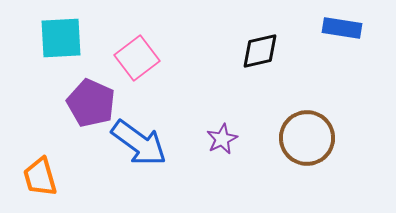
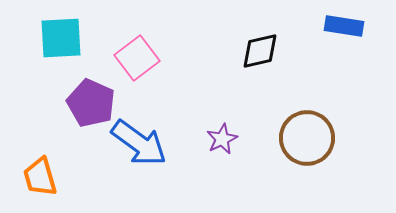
blue rectangle: moved 2 px right, 2 px up
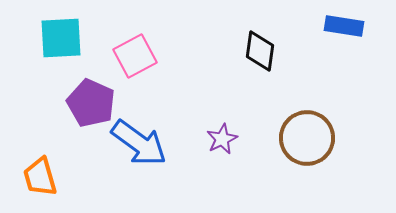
black diamond: rotated 69 degrees counterclockwise
pink square: moved 2 px left, 2 px up; rotated 9 degrees clockwise
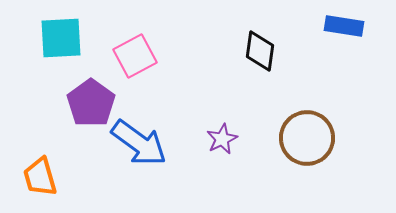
purple pentagon: rotated 12 degrees clockwise
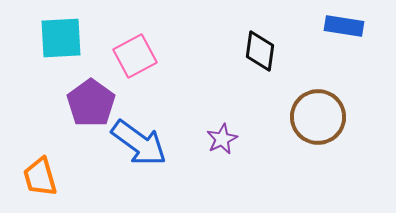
brown circle: moved 11 px right, 21 px up
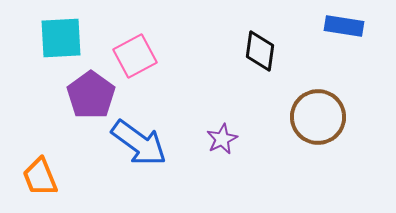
purple pentagon: moved 8 px up
orange trapezoid: rotated 6 degrees counterclockwise
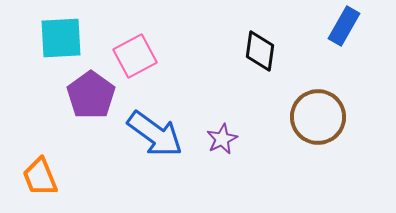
blue rectangle: rotated 69 degrees counterclockwise
blue arrow: moved 16 px right, 9 px up
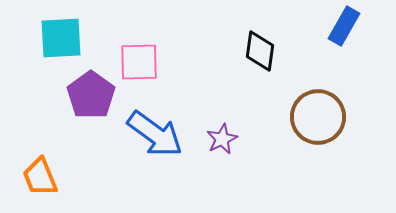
pink square: moved 4 px right, 6 px down; rotated 27 degrees clockwise
